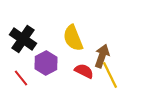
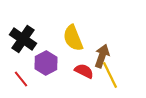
red line: moved 1 px down
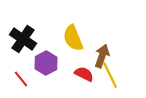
red semicircle: moved 3 px down
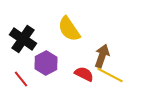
yellow semicircle: moved 4 px left, 9 px up; rotated 12 degrees counterclockwise
yellow line: rotated 36 degrees counterclockwise
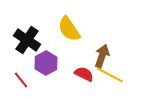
black cross: moved 4 px right, 1 px down
red line: moved 1 px down
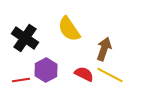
black cross: moved 2 px left, 2 px up
brown arrow: moved 2 px right, 7 px up
purple hexagon: moved 7 px down
red line: rotated 60 degrees counterclockwise
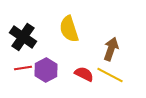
yellow semicircle: rotated 16 degrees clockwise
black cross: moved 2 px left, 1 px up
brown arrow: moved 7 px right
red line: moved 2 px right, 12 px up
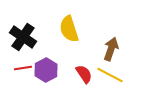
red semicircle: rotated 30 degrees clockwise
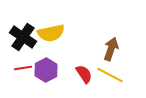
yellow semicircle: moved 18 px left, 4 px down; rotated 84 degrees counterclockwise
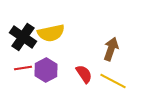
yellow line: moved 3 px right, 6 px down
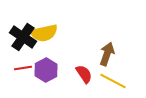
yellow semicircle: moved 7 px left
brown arrow: moved 4 px left, 5 px down
